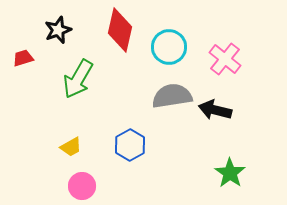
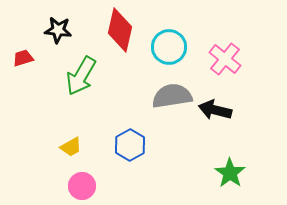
black star: rotated 28 degrees clockwise
green arrow: moved 3 px right, 3 px up
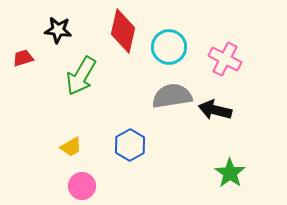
red diamond: moved 3 px right, 1 px down
pink cross: rotated 12 degrees counterclockwise
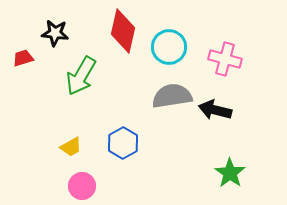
black star: moved 3 px left, 3 px down
pink cross: rotated 12 degrees counterclockwise
blue hexagon: moved 7 px left, 2 px up
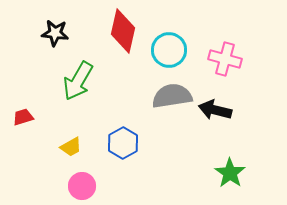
cyan circle: moved 3 px down
red trapezoid: moved 59 px down
green arrow: moved 3 px left, 5 px down
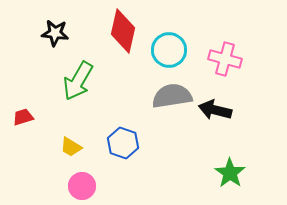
blue hexagon: rotated 12 degrees counterclockwise
yellow trapezoid: rotated 60 degrees clockwise
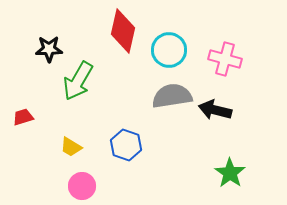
black star: moved 6 px left, 16 px down; rotated 8 degrees counterclockwise
blue hexagon: moved 3 px right, 2 px down
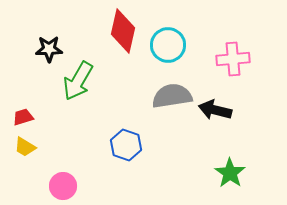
cyan circle: moved 1 px left, 5 px up
pink cross: moved 8 px right; rotated 20 degrees counterclockwise
yellow trapezoid: moved 46 px left
pink circle: moved 19 px left
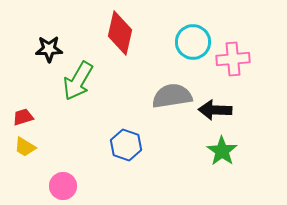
red diamond: moved 3 px left, 2 px down
cyan circle: moved 25 px right, 3 px up
black arrow: rotated 12 degrees counterclockwise
green star: moved 8 px left, 22 px up
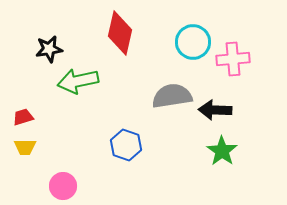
black star: rotated 8 degrees counterclockwise
green arrow: rotated 48 degrees clockwise
yellow trapezoid: rotated 30 degrees counterclockwise
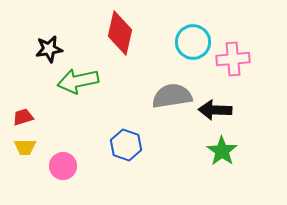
pink circle: moved 20 px up
